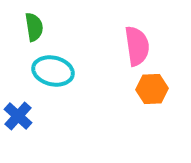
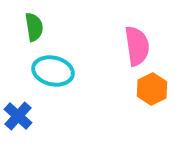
orange hexagon: rotated 24 degrees counterclockwise
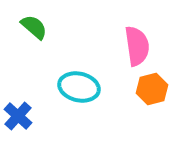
green semicircle: rotated 40 degrees counterclockwise
cyan ellipse: moved 26 px right, 16 px down
orange hexagon: rotated 12 degrees clockwise
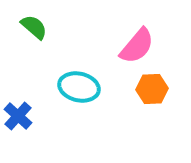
pink semicircle: rotated 48 degrees clockwise
orange hexagon: rotated 12 degrees clockwise
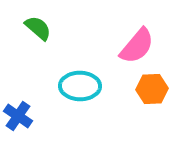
green semicircle: moved 4 px right, 1 px down
cyan ellipse: moved 1 px right, 1 px up; rotated 12 degrees counterclockwise
blue cross: rotated 8 degrees counterclockwise
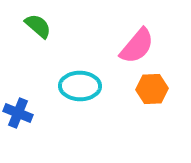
green semicircle: moved 2 px up
blue cross: moved 3 px up; rotated 12 degrees counterclockwise
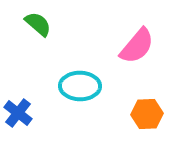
green semicircle: moved 2 px up
orange hexagon: moved 5 px left, 25 px down
blue cross: rotated 16 degrees clockwise
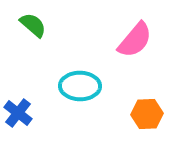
green semicircle: moved 5 px left, 1 px down
pink semicircle: moved 2 px left, 6 px up
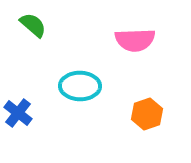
pink semicircle: rotated 48 degrees clockwise
orange hexagon: rotated 16 degrees counterclockwise
